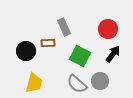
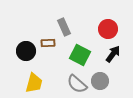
green square: moved 1 px up
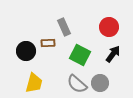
red circle: moved 1 px right, 2 px up
gray circle: moved 2 px down
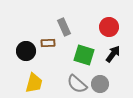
green square: moved 4 px right; rotated 10 degrees counterclockwise
gray circle: moved 1 px down
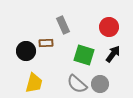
gray rectangle: moved 1 px left, 2 px up
brown rectangle: moved 2 px left
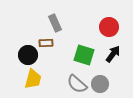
gray rectangle: moved 8 px left, 2 px up
black circle: moved 2 px right, 4 px down
yellow trapezoid: moved 1 px left, 4 px up
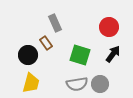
brown rectangle: rotated 56 degrees clockwise
green square: moved 4 px left
yellow trapezoid: moved 2 px left, 4 px down
gray semicircle: rotated 50 degrees counterclockwise
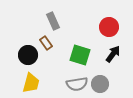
gray rectangle: moved 2 px left, 2 px up
